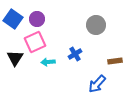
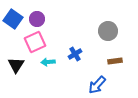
gray circle: moved 12 px right, 6 px down
black triangle: moved 1 px right, 7 px down
blue arrow: moved 1 px down
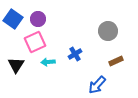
purple circle: moved 1 px right
brown rectangle: moved 1 px right; rotated 16 degrees counterclockwise
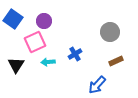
purple circle: moved 6 px right, 2 px down
gray circle: moved 2 px right, 1 px down
